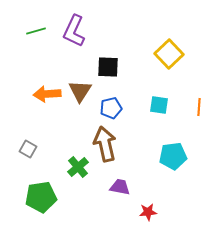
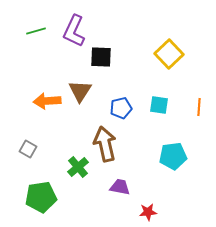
black square: moved 7 px left, 10 px up
orange arrow: moved 7 px down
blue pentagon: moved 10 px right
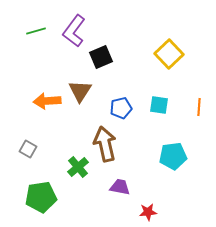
purple L-shape: rotated 12 degrees clockwise
black square: rotated 25 degrees counterclockwise
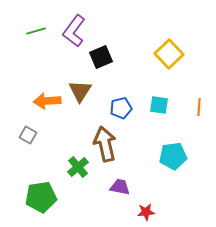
gray square: moved 14 px up
red star: moved 2 px left
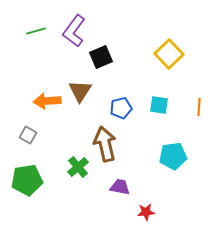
green pentagon: moved 14 px left, 17 px up
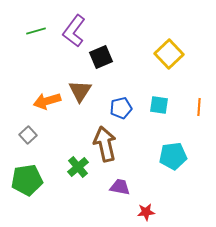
orange arrow: rotated 12 degrees counterclockwise
gray square: rotated 18 degrees clockwise
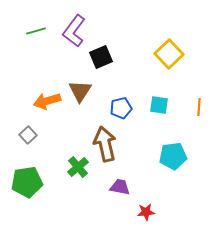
green pentagon: moved 2 px down
